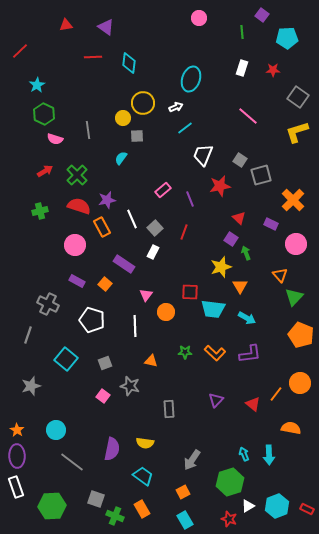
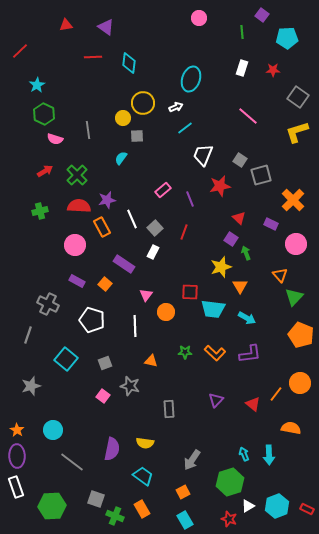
red semicircle at (79, 206): rotated 15 degrees counterclockwise
cyan circle at (56, 430): moved 3 px left
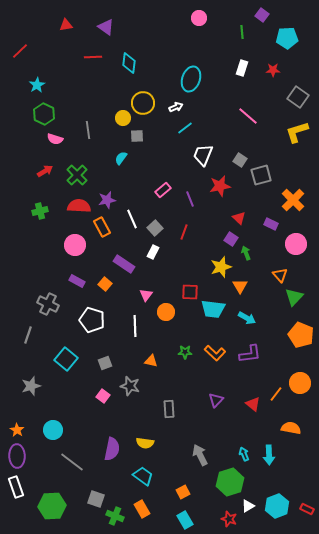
gray arrow at (192, 460): moved 8 px right, 5 px up; rotated 120 degrees clockwise
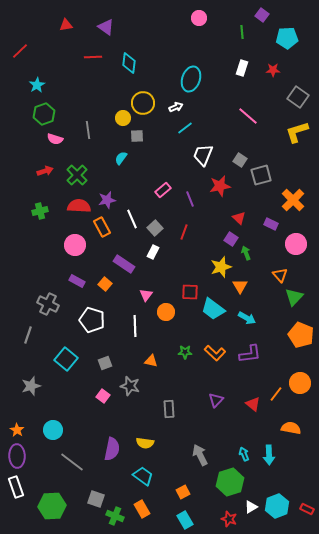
green hexagon at (44, 114): rotated 15 degrees clockwise
red arrow at (45, 171): rotated 14 degrees clockwise
cyan trapezoid at (213, 309): rotated 30 degrees clockwise
white triangle at (248, 506): moved 3 px right, 1 px down
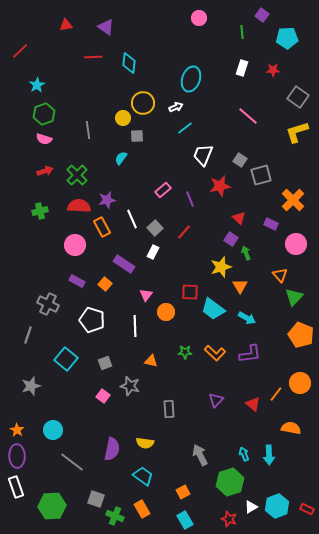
pink semicircle at (55, 139): moved 11 px left
red line at (184, 232): rotated 21 degrees clockwise
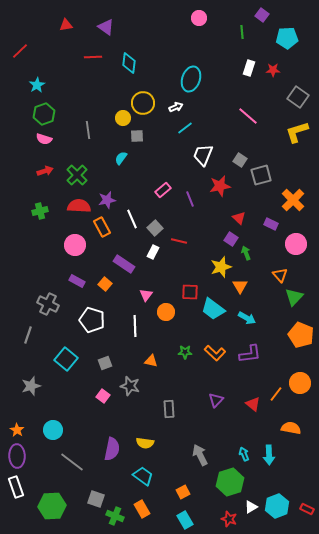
white rectangle at (242, 68): moved 7 px right
red line at (184, 232): moved 5 px left, 9 px down; rotated 63 degrees clockwise
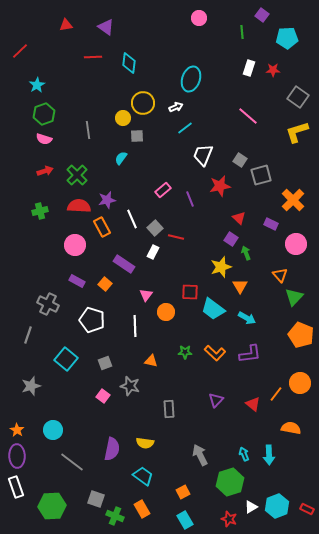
red line at (179, 241): moved 3 px left, 4 px up
